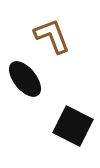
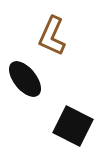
brown L-shape: rotated 135 degrees counterclockwise
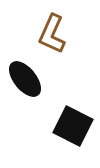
brown L-shape: moved 2 px up
